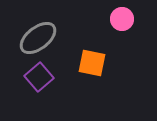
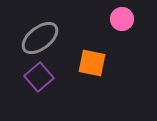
gray ellipse: moved 2 px right
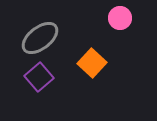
pink circle: moved 2 px left, 1 px up
orange square: rotated 32 degrees clockwise
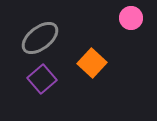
pink circle: moved 11 px right
purple square: moved 3 px right, 2 px down
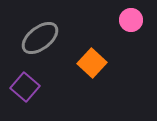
pink circle: moved 2 px down
purple square: moved 17 px left, 8 px down; rotated 8 degrees counterclockwise
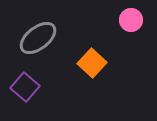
gray ellipse: moved 2 px left
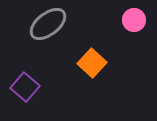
pink circle: moved 3 px right
gray ellipse: moved 10 px right, 14 px up
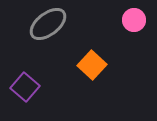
orange square: moved 2 px down
